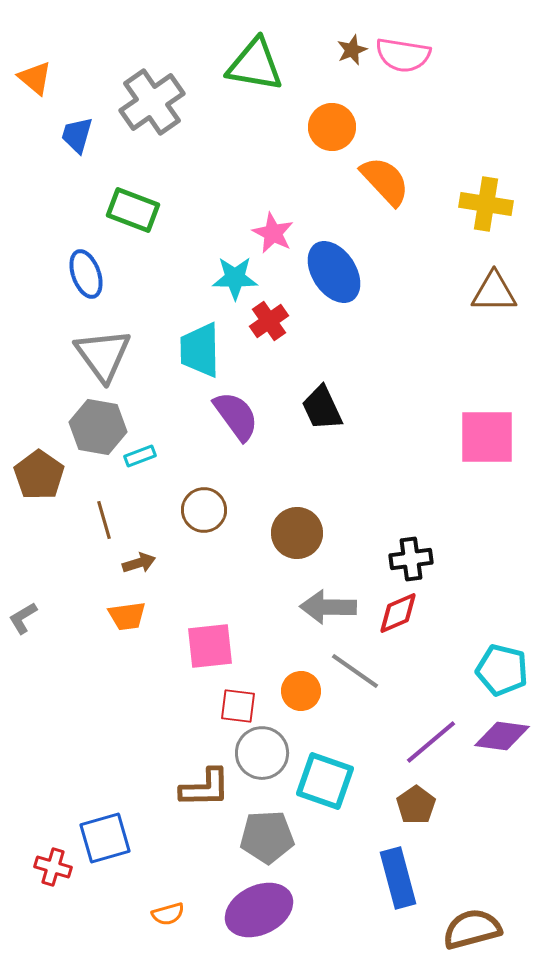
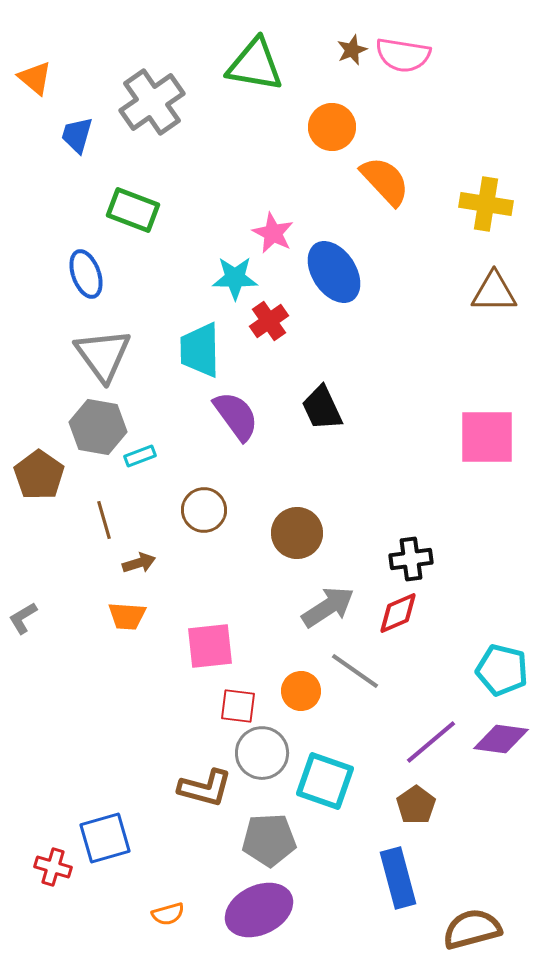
gray arrow at (328, 607): rotated 146 degrees clockwise
orange trapezoid at (127, 616): rotated 12 degrees clockwise
purple diamond at (502, 736): moved 1 px left, 3 px down
brown L-shape at (205, 788): rotated 16 degrees clockwise
gray pentagon at (267, 837): moved 2 px right, 3 px down
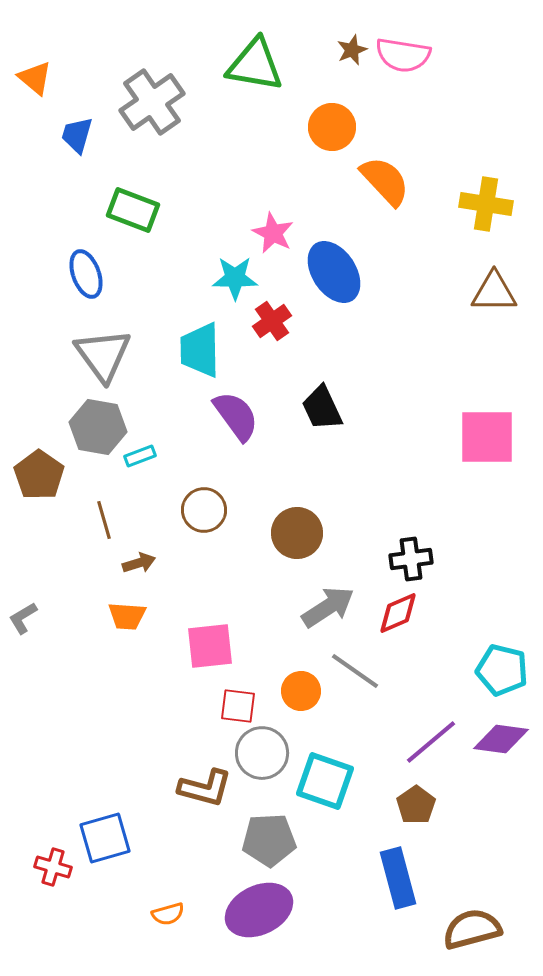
red cross at (269, 321): moved 3 px right
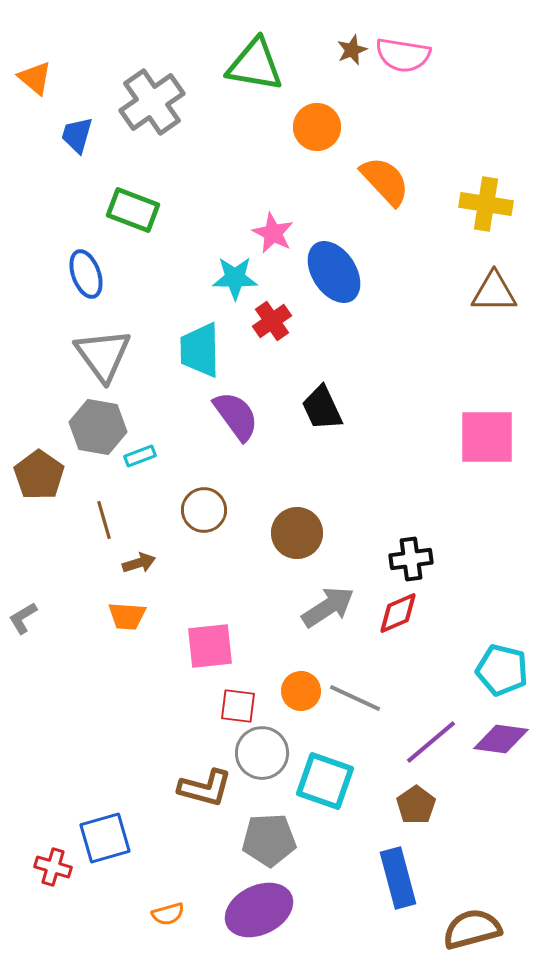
orange circle at (332, 127): moved 15 px left
gray line at (355, 671): moved 27 px down; rotated 10 degrees counterclockwise
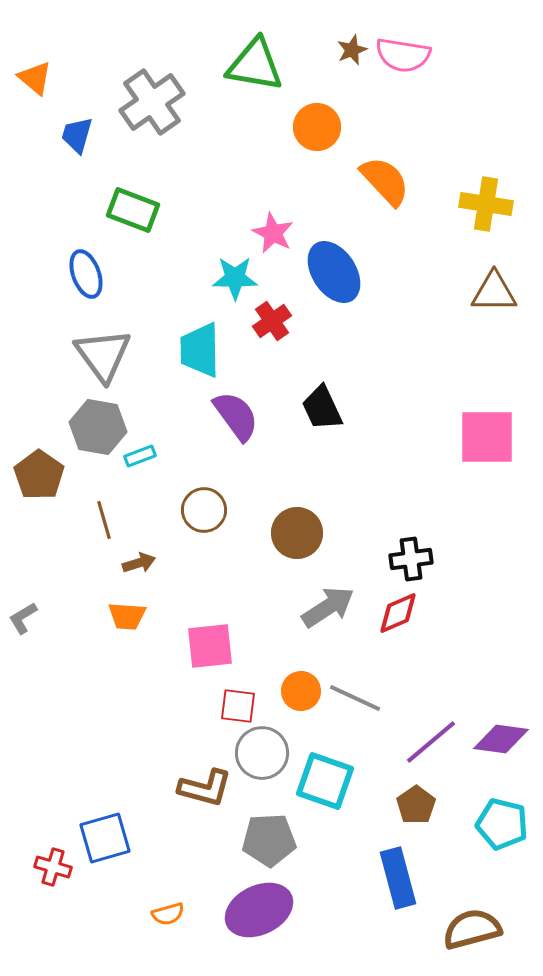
cyan pentagon at (502, 670): moved 154 px down
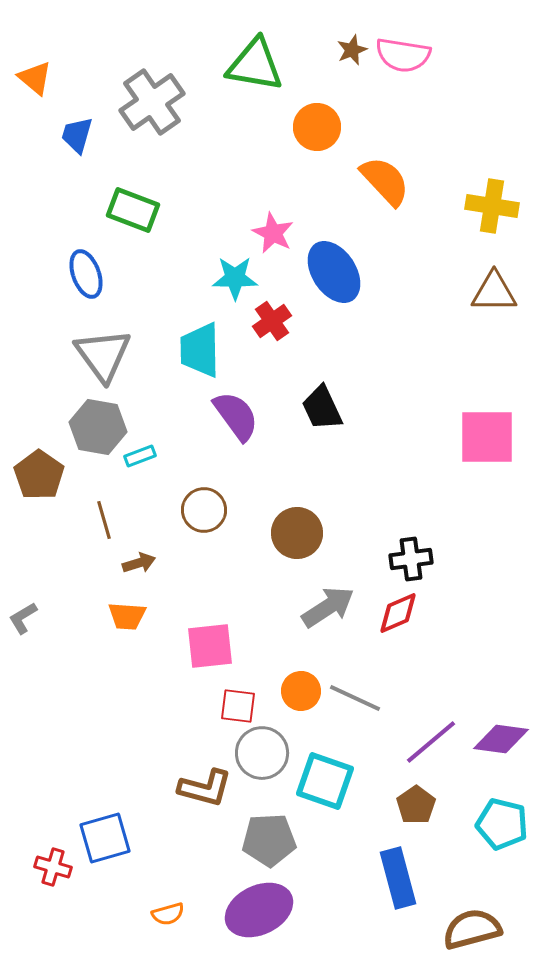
yellow cross at (486, 204): moved 6 px right, 2 px down
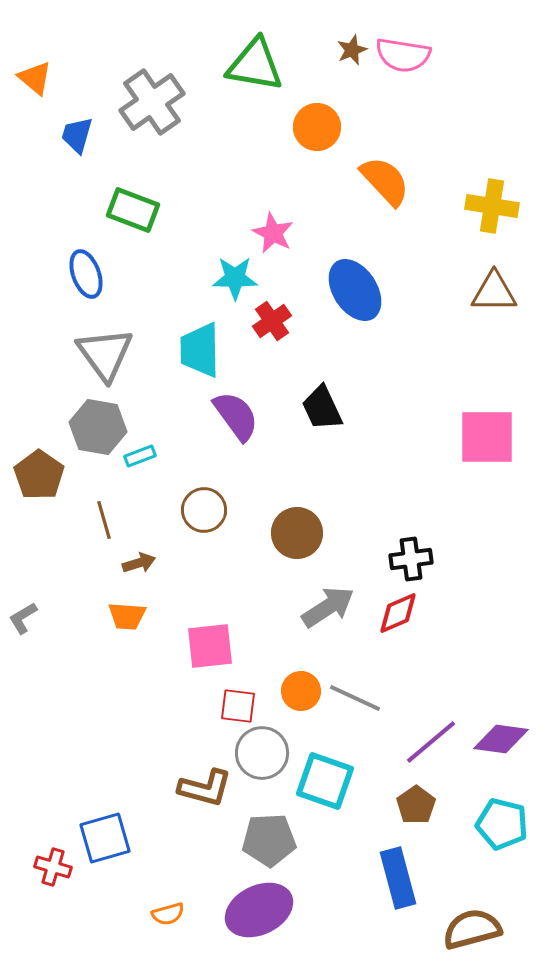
blue ellipse at (334, 272): moved 21 px right, 18 px down
gray triangle at (103, 355): moved 2 px right, 1 px up
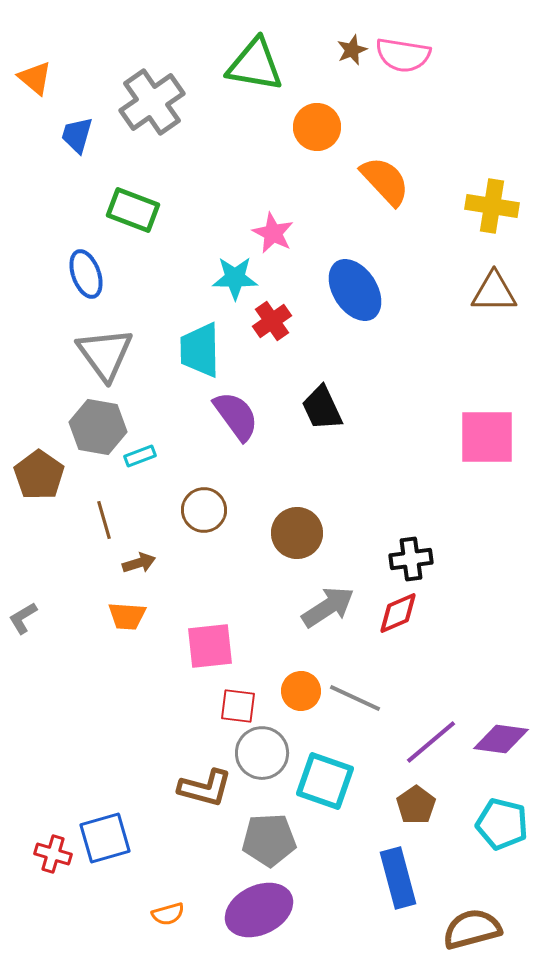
red cross at (53, 867): moved 13 px up
